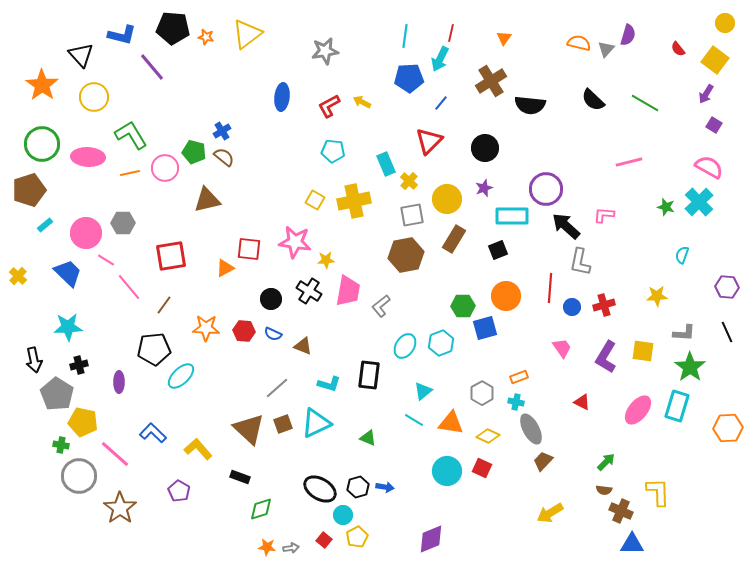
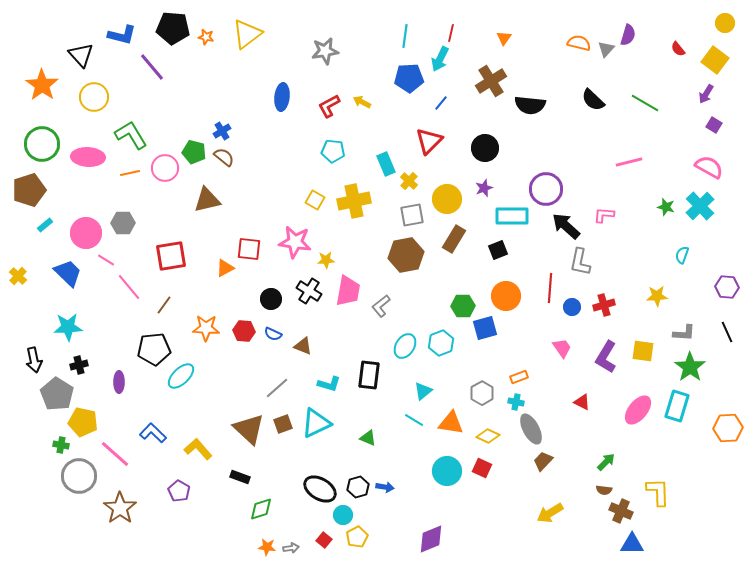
cyan cross at (699, 202): moved 1 px right, 4 px down
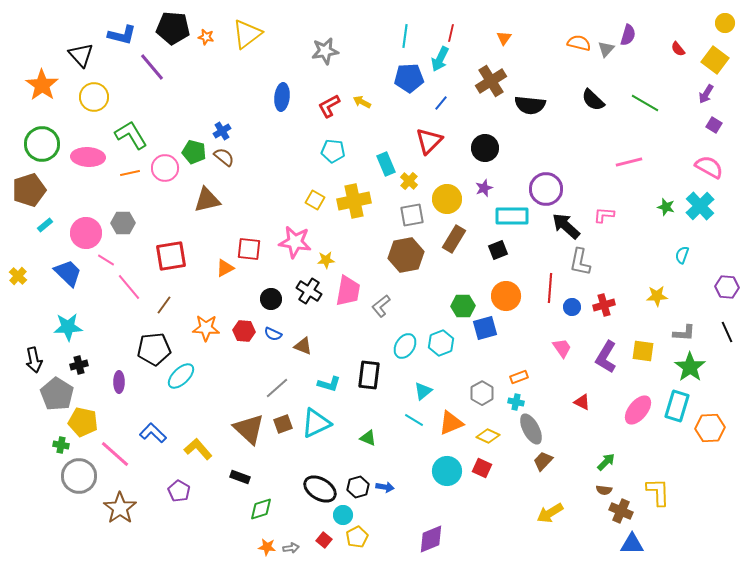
orange triangle at (451, 423): rotated 32 degrees counterclockwise
orange hexagon at (728, 428): moved 18 px left
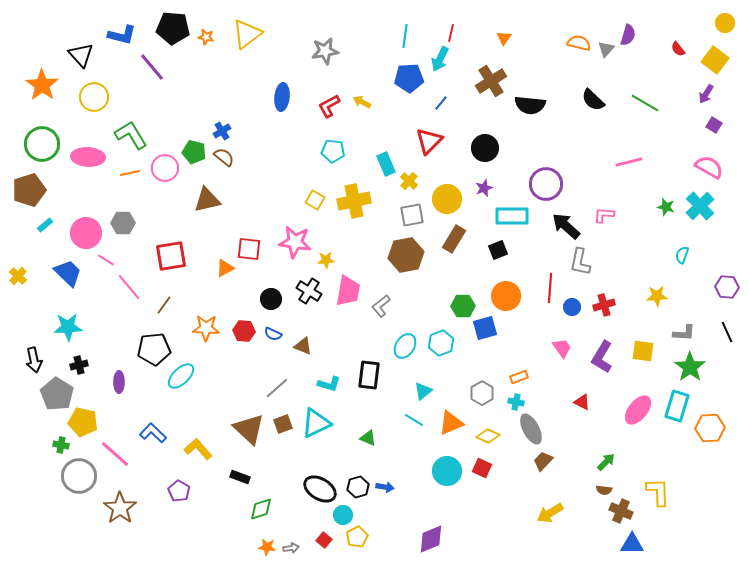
purple circle at (546, 189): moved 5 px up
purple L-shape at (606, 357): moved 4 px left
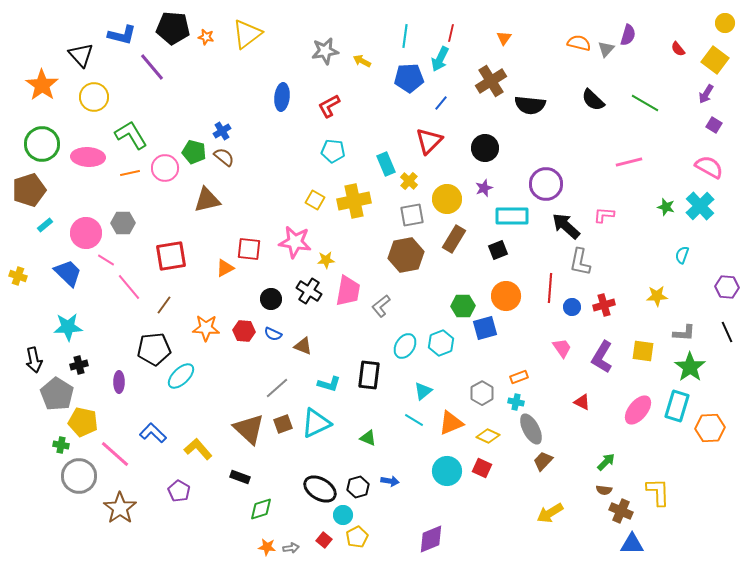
yellow arrow at (362, 102): moved 41 px up
yellow cross at (18, 276): rotated 24 degrees counterclockwise
blue arrow at (385, 487): moved 5 px right, 6 px up
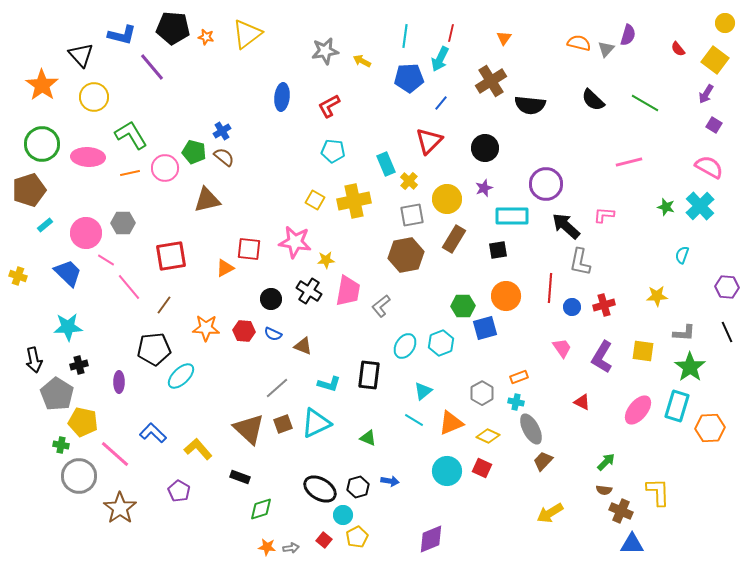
black square at (498, 250): rotated 12 degrees clockwise
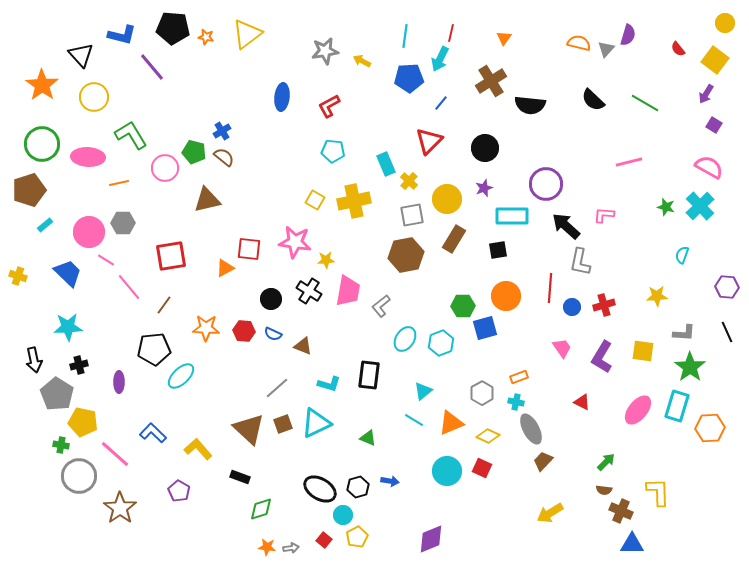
orange line at (130, 173): moved 11 px left, 10 px down
pink circle at (86, 233): moved 3 px right, 1 px up
cyan ellipse at (405, 346): moved 7 px up
